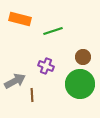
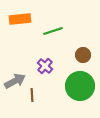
orange rectangle: rotated 20 degrees counterclockwise
brown circle: moved 2 px up
purple cross: moved 1 px left; rotated 21 degrees clockwise
green circle: moved 2 px down
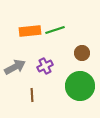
orange rectangle: moved 10 px right, 12 px down
green line: moved 2 px right, 1 px up
brown circle: moved 1 px left, 2 px up
purple cross: rotated 21 degrees clockwise
gray arrow: moved 14 px up
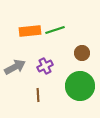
brown line: moved 6 px right
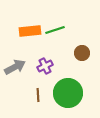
green circle: moved 12 px left, 7 px down
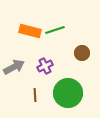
orange rectangle: rotated 20 degrees clockwise
gray arrow: moved 1 px left
brown line: moved 3 px left
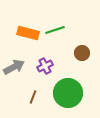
orange rectangle: moved 2 px left, 2 px down
brown line: moved 2 px left, 2 px down; rotated 24 degrees clockwise
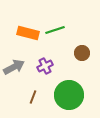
green circle: moved 1 px right, 2 px down
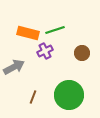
purple cross: moved 15 px up
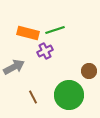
brown circle: moved 7 px right, 18 px down
brown line: rotated 48 degrees counterclockwise
